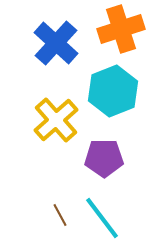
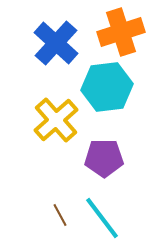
orange cross: moved 3 px down
cyan hexagon: moved 6 px left, 4 px up; rotated 15 degrees clockwise
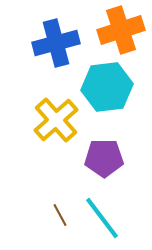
orange cross: moved 2 px up
blue cross: rotated 33 degrees clockwise
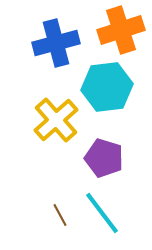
purple pentagon: rotated 18 degrees clockwise
cyan line: moved 5 px up
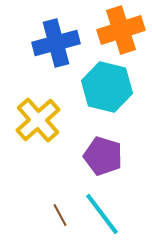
cyan hexagon: rotated 21 degrees clockwise
yellow cross: moved 18 px left
purple pentagon: moved 1 px left, 2 px up
cyan line: moved 1 px down
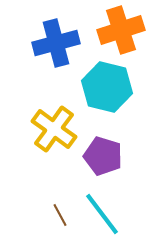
yellow cross: moved 16 px right, 9 px down; rotated 12 degrees counterclockwise
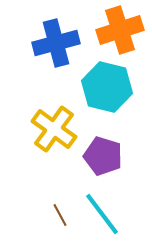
orange cross: moved 1 px left
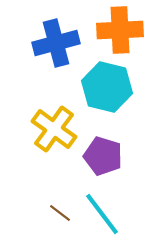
orange cross: rotated 15 degrees clockwise
brown line: moved 2 px up; rotated 25 degrees counterclockwise
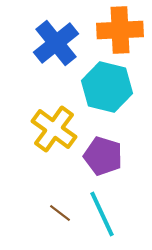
blue cross: rotated 24 degrees counterclockwise
cyan line: rotated 12 degrees clockwise
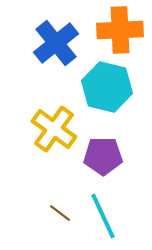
purple pentagon: rotated 18 degrees counterclockwise
cyan line: moved 1 px right, 2 px down
